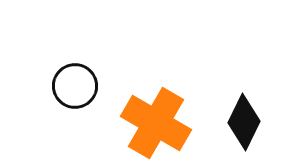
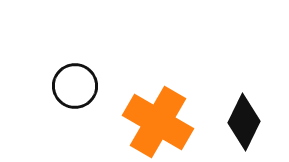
orange cross: moved 2 px right, 1 px up
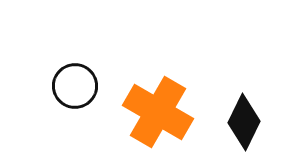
orange cross: moved 10 px up
